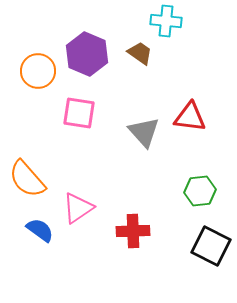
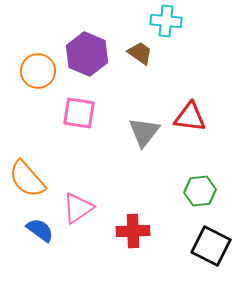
gray triangle: rotated 20 degrees clockwise
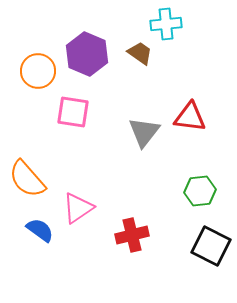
cyan cross: moved 3 px down; rotated 12 degrees counterclockwise
pink square: moved 6 px left, 1 px up
red cross: moved 1 px left, 4 px down; rotated 12 degrees counterclockwise
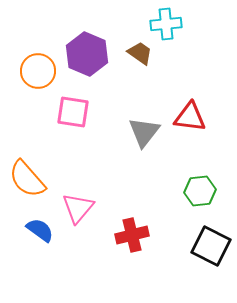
pink triangle: rotated 16 degrees counterclockwise
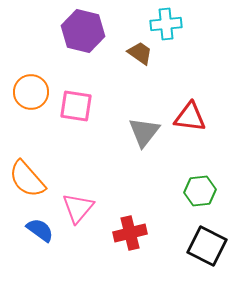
purple hexagon: moved 4 px left, 23 px up; rotated 9 degrees counterclockwise
orange circle: moved 7 px left, 21 px down
pink square: moved 3 px right, 6 px up
red cross: moved 2 px left, 2 px up
black square: moved 4 px left
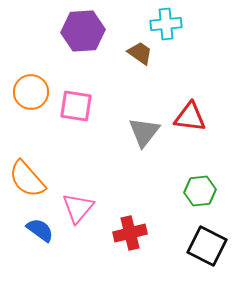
purple hexagon: rotated 18 degrees counterclockwise
